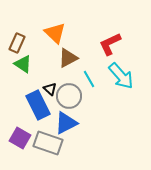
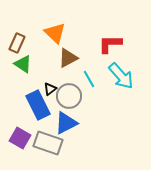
red L-shape: rotated 25 degrees clockwise
black triangle: rotated 40 degrees clockwise
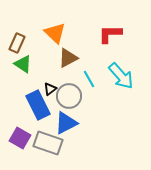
red L-shape: moved 10 px up
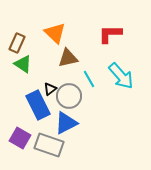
brown triangle: rotated 15 degrees clockwise
gray rectangle: moved 1 px right, 2 px down
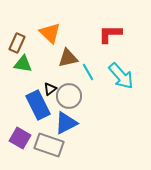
orange triangle: moved 5 px left
green triangle: rotated 24 degrees counterclockwise
cyan line: moved 1 px left, 7 px up
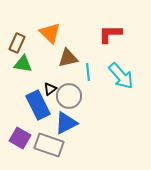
cyan line: rotated 24 degrees clockwise
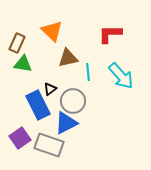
orange triangle: moved 2 px right, 2 px up
gray circle: moved 4 px right, 5 px down
purple square: rotated 25 degrees clockwise
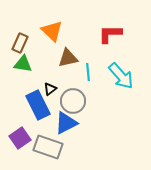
brown rectangle: moved 3 px right
gray rectangle: moved 1 px left, 2 px down
